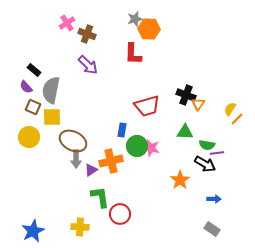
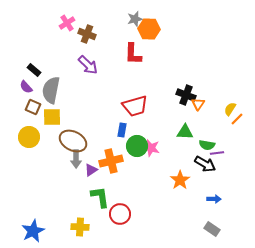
red trapezoid: moved 12 px left
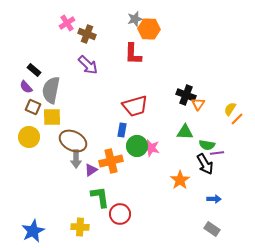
black arrow: rotated 30 degrees clockwise
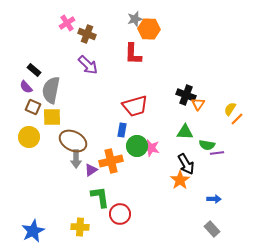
black arrow: moved 19 px left
gray rectangle: rotated 14 degrees clockwise
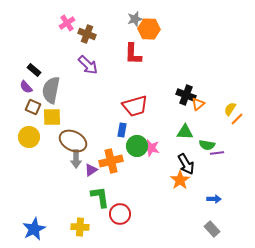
orange triangle: rotated 16 degrees clockwise
blue star: moved 1 px right, 2 px up
